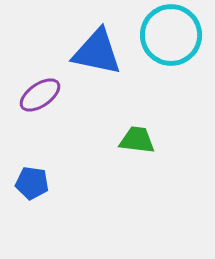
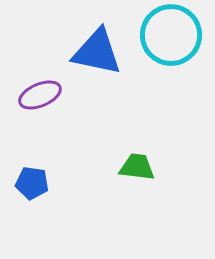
purple ellipse: rotated 12 degrees clockwise
green trapezoid: moved 27 px down
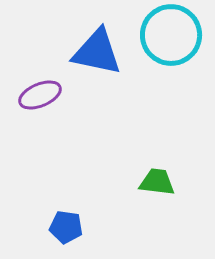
green trapezoid: moved 20 px right, 15 px down
blue pentagon: moved 34 px right, 44 px down
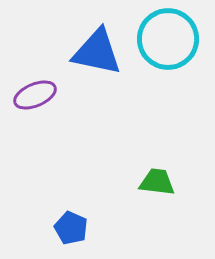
cyan circle: moved 3 px left, 4 px down
purple ellipse: moved 5 px left
blue pentagon: moved 5 px right, 1 px down; rotated 16 degrees clockwise
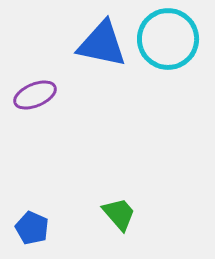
blue triangle: moved 5 px right, 8 px up
green trapezoid: moved 38 px left, 32 px down; rotated 42 degrees clockwise
blue pentagon: moved 39 px left
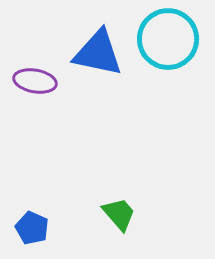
blue triangle: moved 4 px left, 9 px down
purple ellipse: moved 14 px up; rotated 33 degrees clockwise
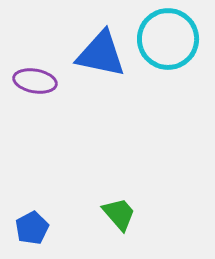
blue triangle: moved 3 px right, 1 px down
blue pentagon: rotated 20 degrees clockwise
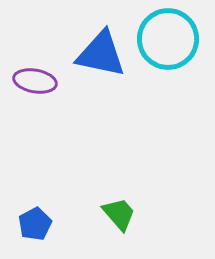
blue pentagon: moved 3 px right, 4 px up
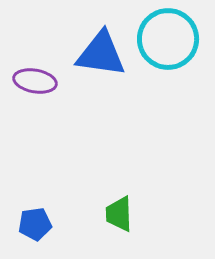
blue triangle: rotated 4 degrees counterclockwise
green trapezoid: rotated 141 degrees counterclockwise
blue pentagon: rotated 20 degrees clockwise
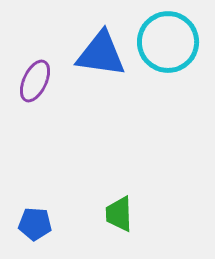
cyan circle: moved 3 px down
purple ellipse: rotated 75 degrees counterclockwise
blue pentagon: rotated 12 degrees clockwise
